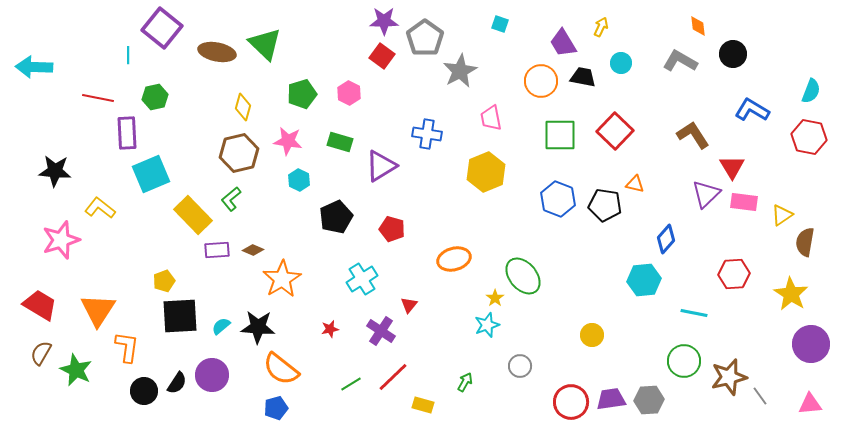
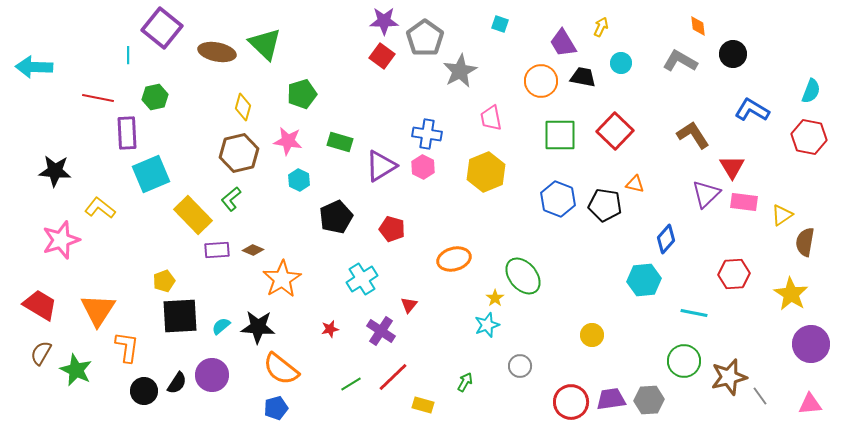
pink hexagon at (349, 93): moved 74 px right, 74 px down
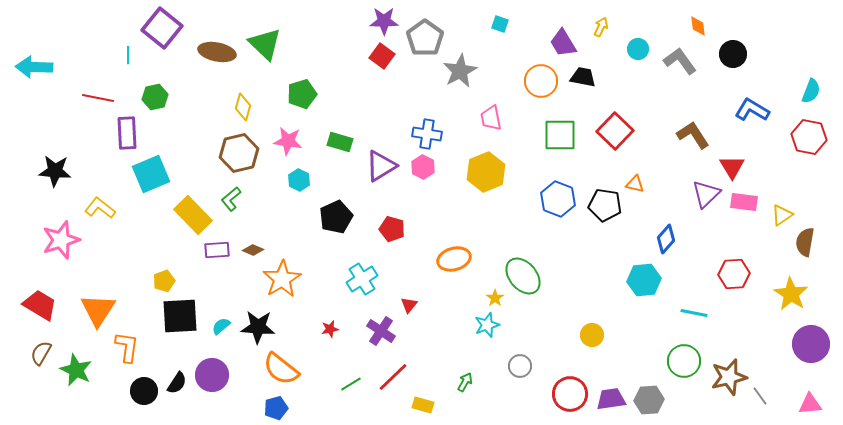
gray L-shape at (680, 61): rotated 24 degrees clockwise
cyan circle at (621, 63): moved 17 px right, 14 px up
red circle at (571, 402): moved 1 px left, 8 px up
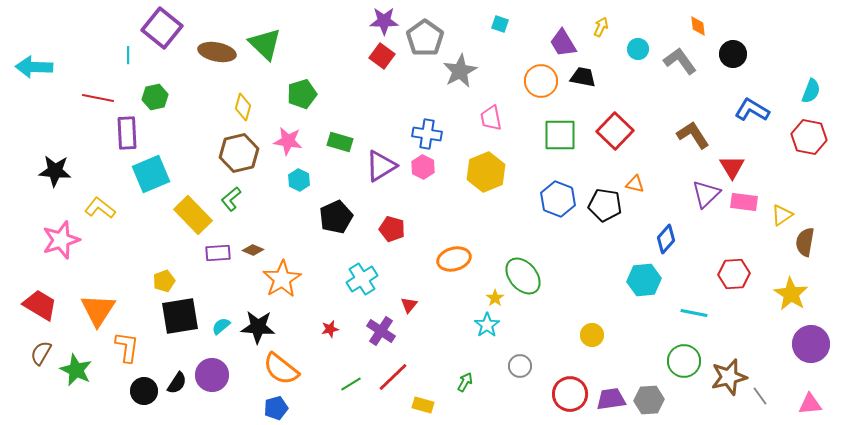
purple rectangle at (217, 250): moved 1 px right, 3 px down
black square at (180, 316): rotated 6 degrees counterclockwise
cyan star at (487, 325): rotated 15 degrees counterclockwise
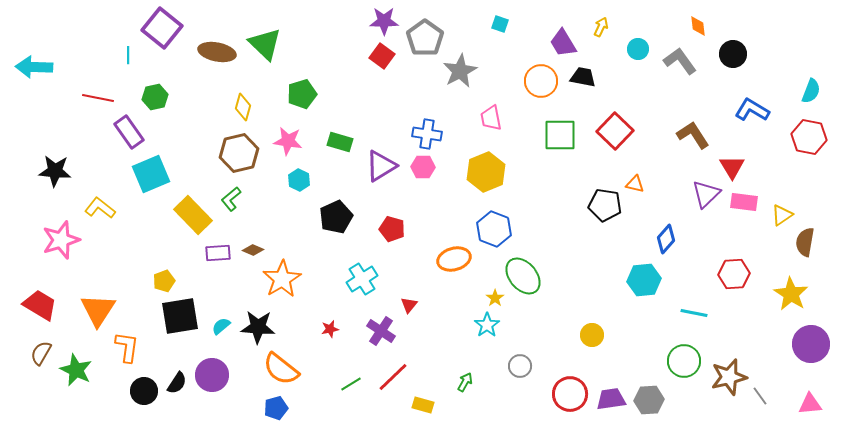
purple rectangle at (127, 133): moved 2 px right, 1 px up; rotated 32 degrees counterclockwise
pink hexagon at (423, 167): rotated 25 degrees counterclockwise
blue hexagon at (558, 199): moved 64 px left, 30 px down
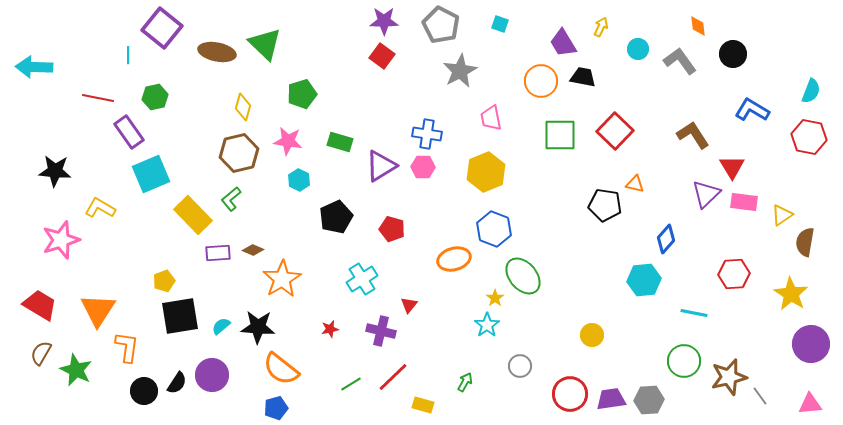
gray pentagon at (425, 38): moved 16 px right, 13 px up; rotated 9 degrees counterclockwise
yellow L-shape at (100, 208): rotated 8 degrees counterclockwise
purple cross at (381, 331): rotated 20 degrees counterclockwise
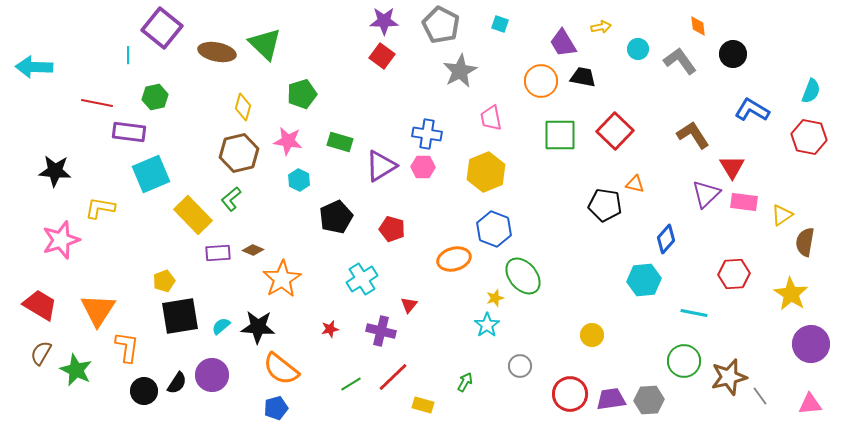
yellow arrow at (601, 27): rotated 54 degrees clockwise
red line at (98, 98): moved 1 px left, 5 px down
purple rectangle at (129, 132): rotated 48 degrees counterclockwise
yellow L-shape at (100, 208): rotated 20 degrees counterclockwise
yellow star at (495, 298): rotated 18 degrees clockwise
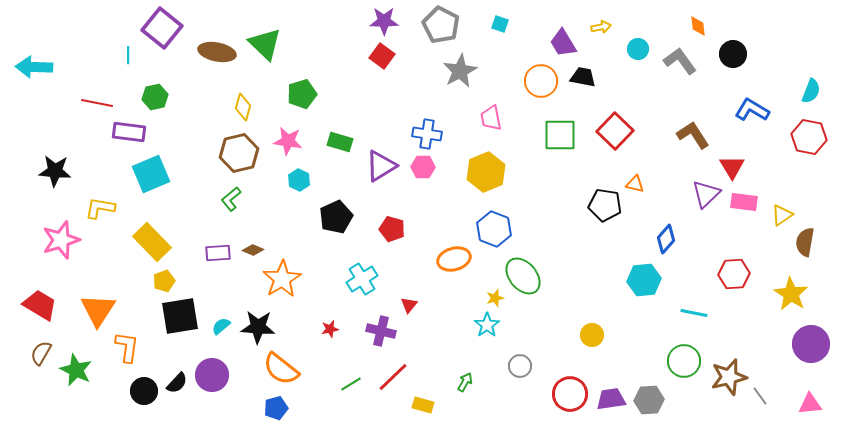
yellow rectangle at (193, 215): moved 41 px left, 27 px down
black semicircle at (177, 383): rotated 10 degrees clockwise
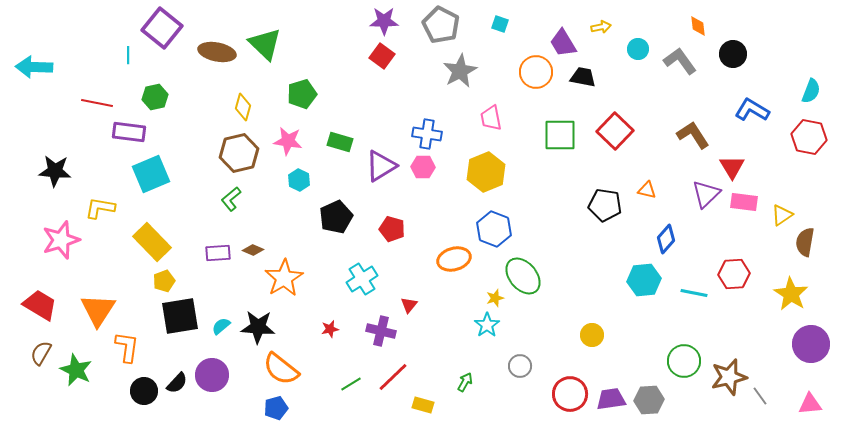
orange circle at (541, 81): moved 5 px left, 9 px up
orange triangle at (635, 184): moved 12 px right, 6 px down
orange star at (282, 279): moved 2 px right, 1 px up
cyan line at (694, 313): moved 20 px up
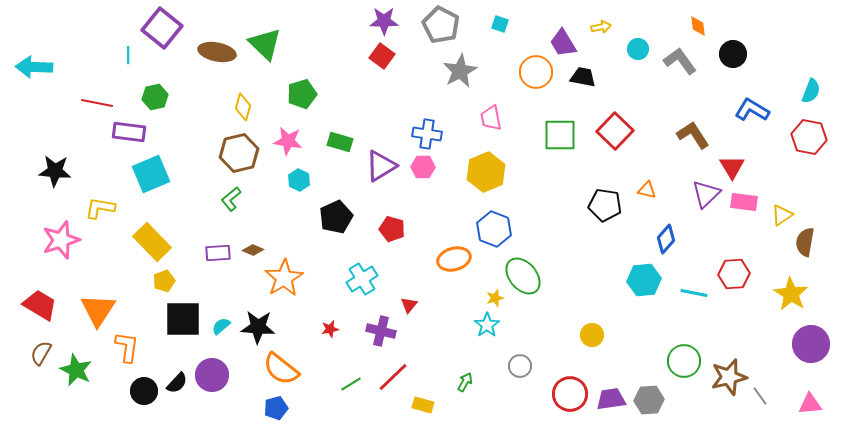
black square at (180, 316): moved 3 px right, 3 px down; rotated 9 degrees clockwise
